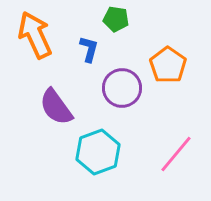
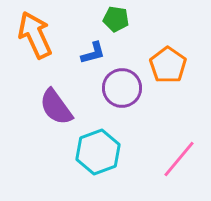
blue L-shape: moved 4 px right, 4 px down; rotated 60 degrees clockwise
pink line: moved 3 px right, 5 px down
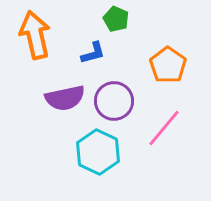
green pentagon: rotated 15 degrees clockwise
orange arrow: rotated 12 degrees clockwise
purple circle: moved 8 px left, 13 px down
purple semicircle: moved 9 px right, 9 px up; rotated 66 degrees counterclockwise
cyan hexagon: rotated 15 degrees counterclockwise
pink line: moved 15 px left, 31 px up
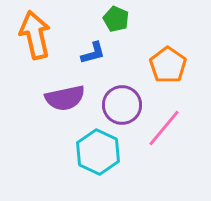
purple circle: moved 8 px right, 4 px down
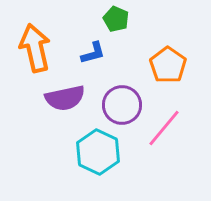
orange arrow: moved 13 px down
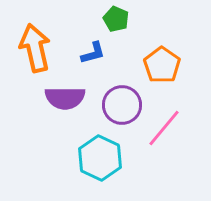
orange pentagon: moved 6 px left
purple semicircle: rotated 12 degrees clockwise
cyan hexagon: moved 2 px right, 6 px down
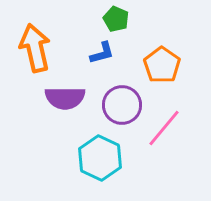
blue L-shape: moved 9 px right
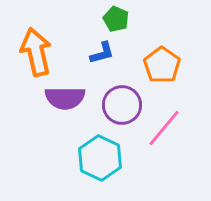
orange arrow: moved 1 px right, 4 px down
